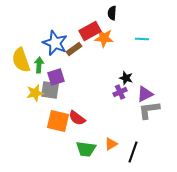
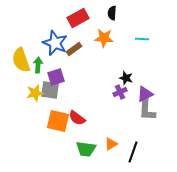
red rectangle: moved 12 px left, 13 px up
green arrow: moved 1 px left
gray L-shape: moved 2 px left; rotated 80 degrees counterclockwise
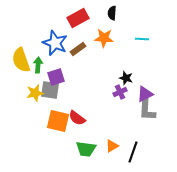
brown rectangle: moved 4 px right
orange triangle: moved 1 px right, 2 px down
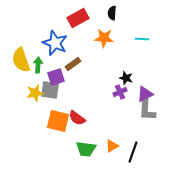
brown rectangle: moved 5 px left, 15 px down
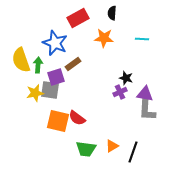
purple triangle: rotated 36 degrees clockwise
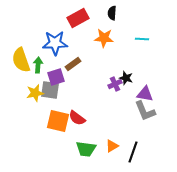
blue star: rotated 25 degrees counterclockwise
purple cross: moved 5 px left, 8 px up
gray L-shape: moved 2 px left, 1 px down; rotated 25 degrees counterclockwise
